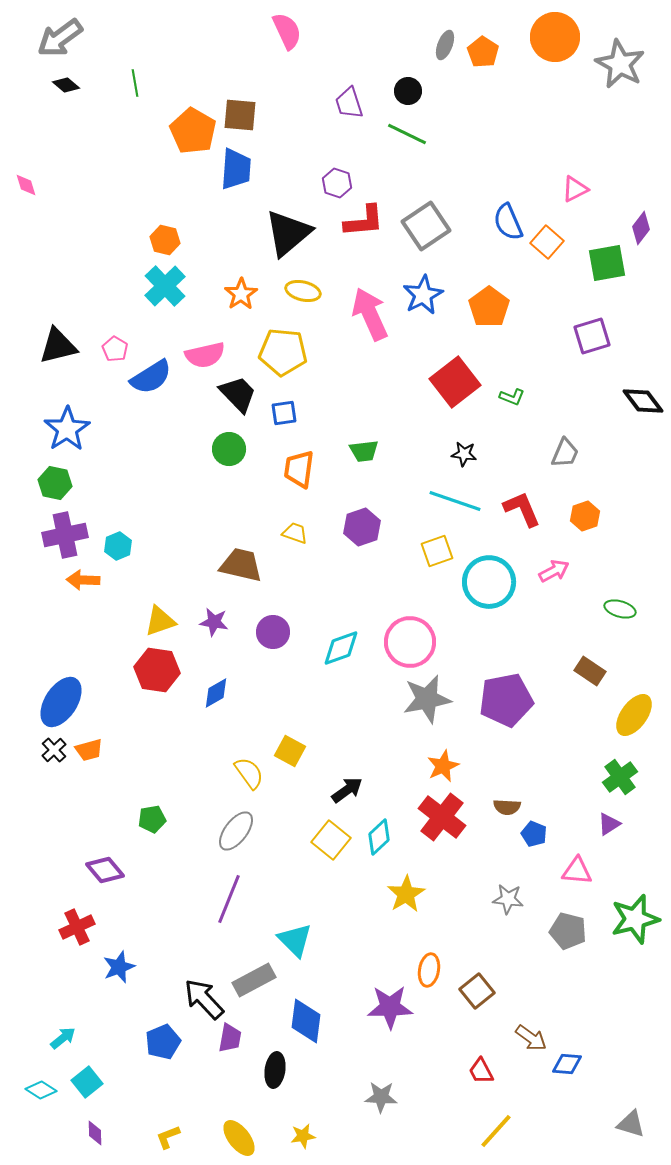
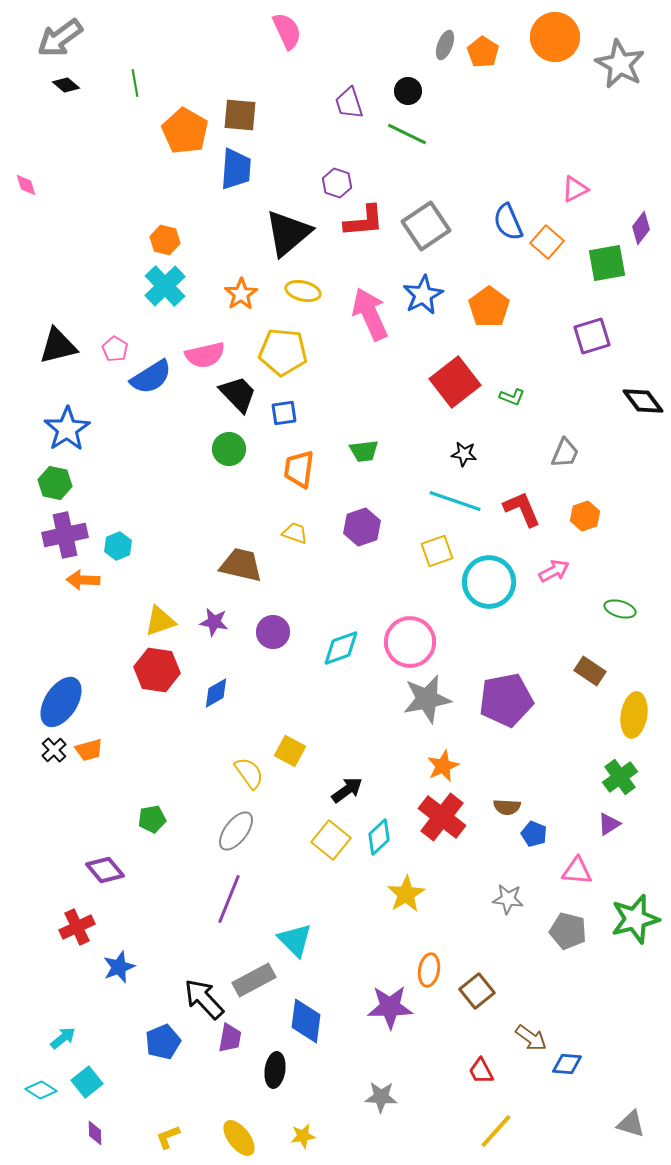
orange pentagon at (193, 131): moved 8 px left
yellow ellipse at (634, 715): rotated 27 degrees counterclockwise
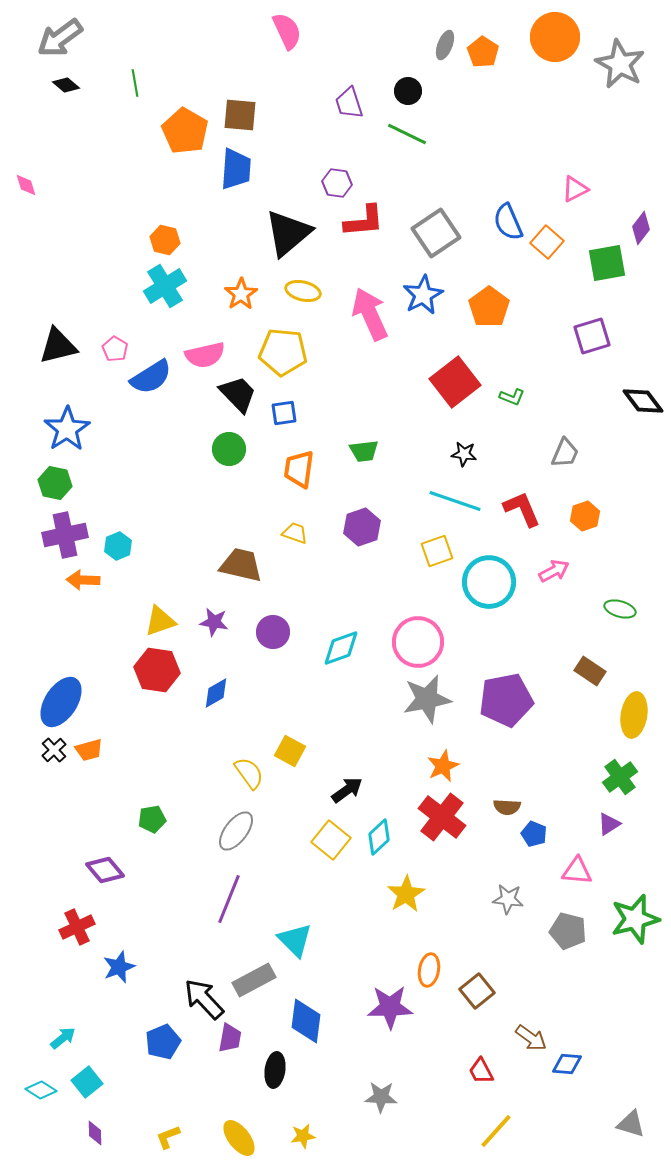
purple hexagon at (337, 183): rotated 12 degrees counterclockwise
gray square at (426, 226): moved 10 px right, 7 px down
cyan cross at (165, 286): rotated 12 degrees clockwise
pink circle at (410, 642): moved 8 px right
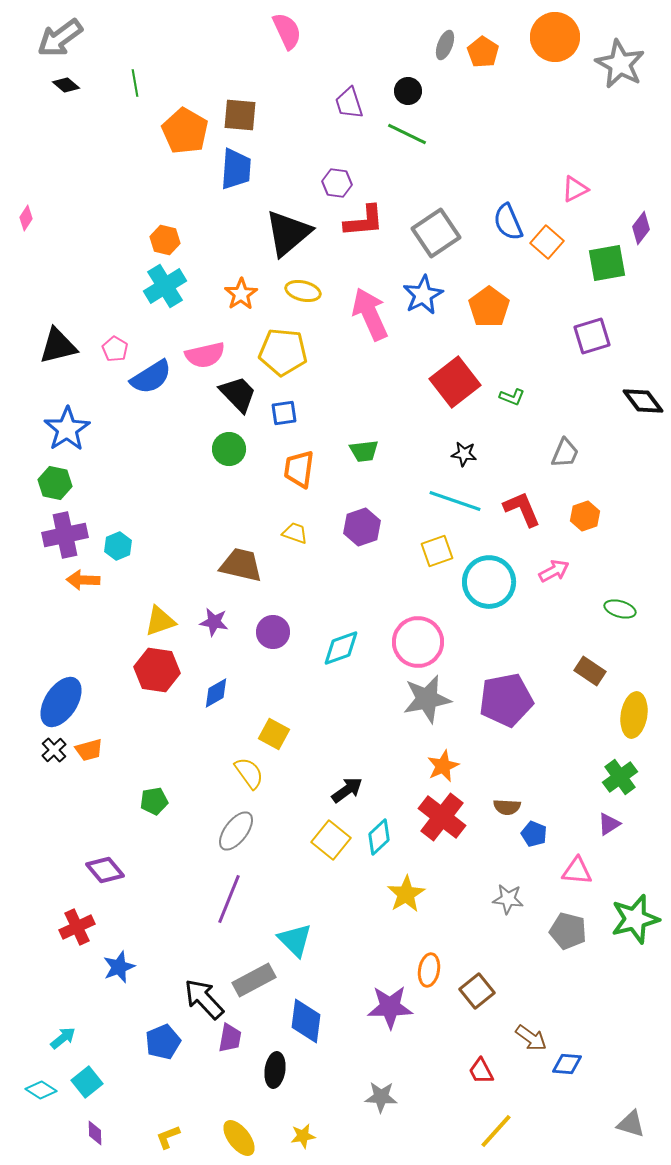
pink diamond at (26, 185): moved 33 px down; rotated 50 degrees clockwise
yellow square at (290, 751): moved 16 px left, 17 px up
green pentagon at (152, 819): moved 2 px right, 18 px up
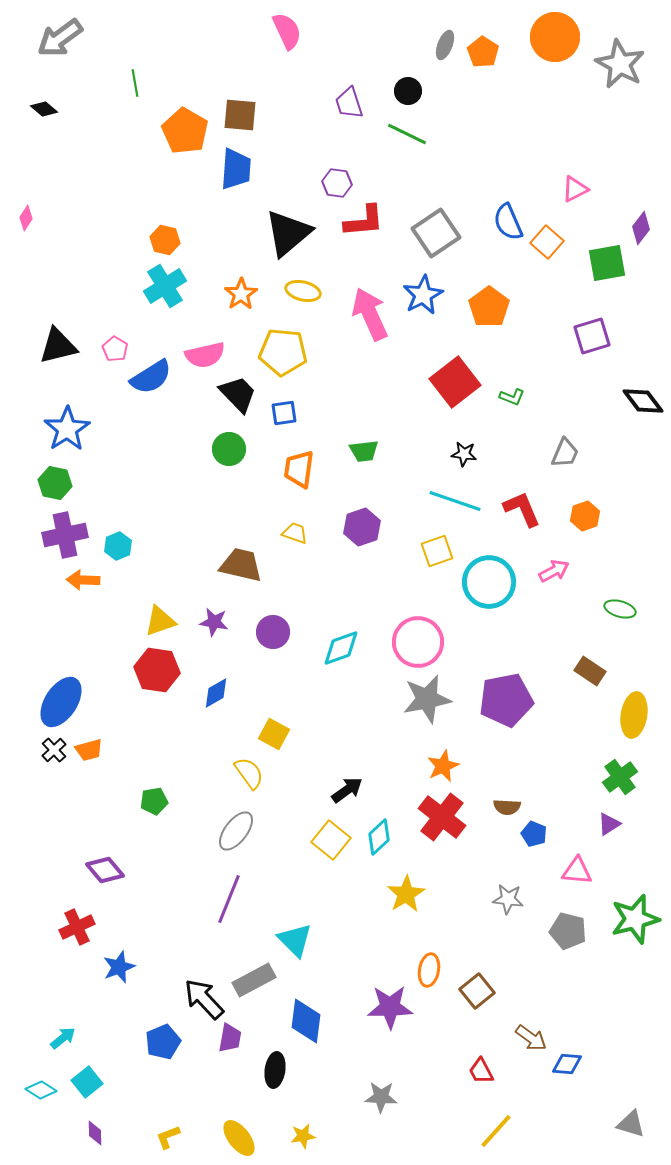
black diamond at (66, 85): moved 22 px left, 24 px down
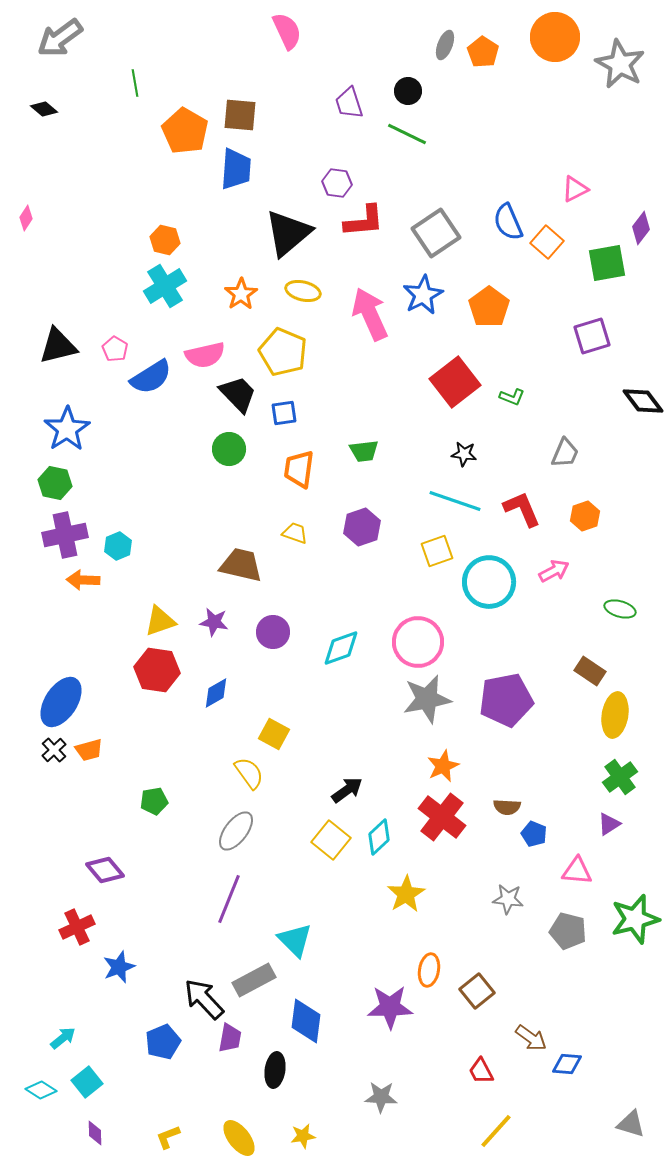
yellow pentagon at (283, 352): rotated 18 degrees clockwise
yellow ellipse at (634, 715): moved 19 px left
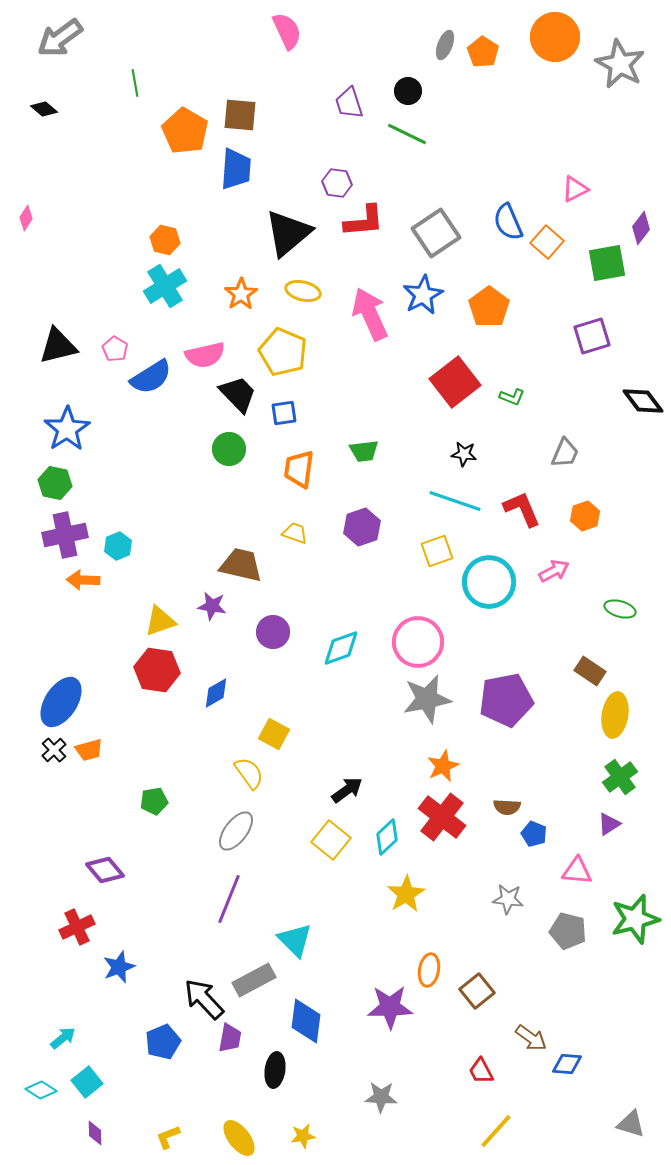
purple star at (214, 622): moved 2 px left, 16 px up
cyan diamond at (379, 837): moved 8 px right
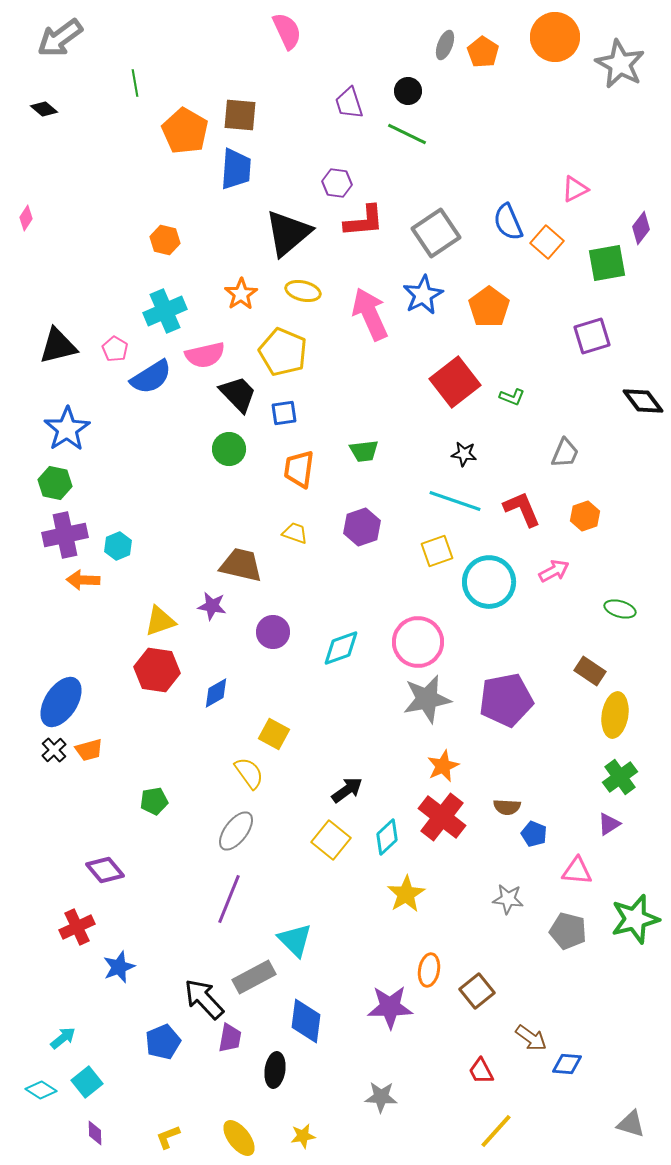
cyan cross at (165, 286): moved 25 px down; rotated 9 degrees clockwise
gray rectangle at (254, 980): moved 3 px up
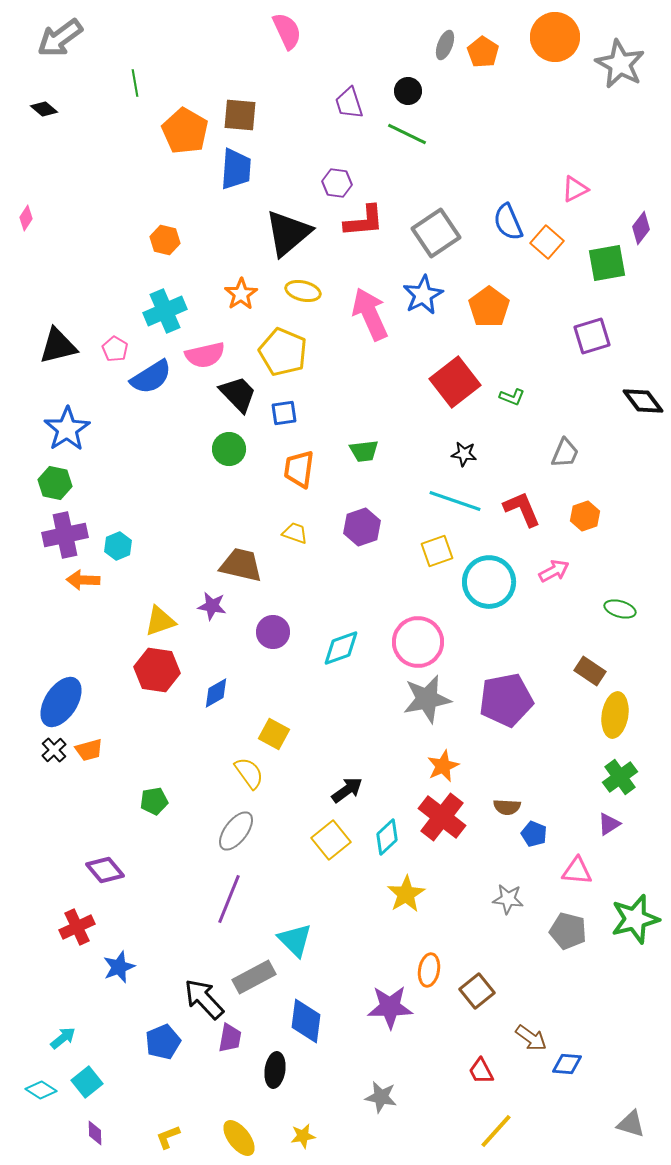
yellow square at (331, 840): rotated 12 degrees clockwise
gray star at (381, 1097): rotated 8 degrees clockwise
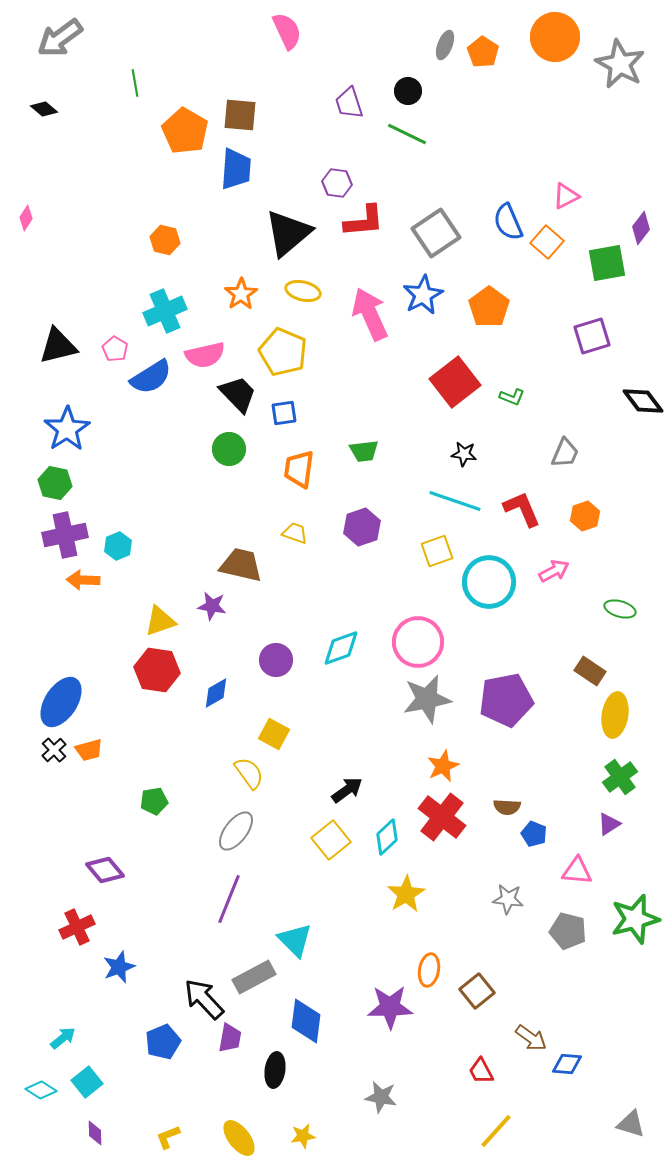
pink triangle at (575, 189): moved 9 px left, 7 px down
purple circle at (273, 632): moved 3 px right, 28 px down
